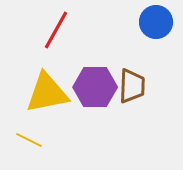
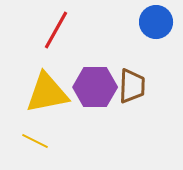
yellow line: moved 6 px right, 1 px down
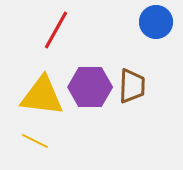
purple hexagon: moved 5 px left
yellow triangle: moved 5 px left, 3 px down; rotated 18 degrees clockwise
